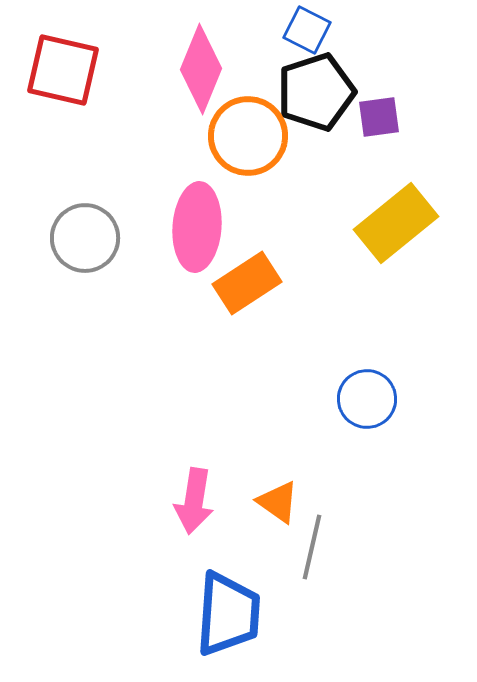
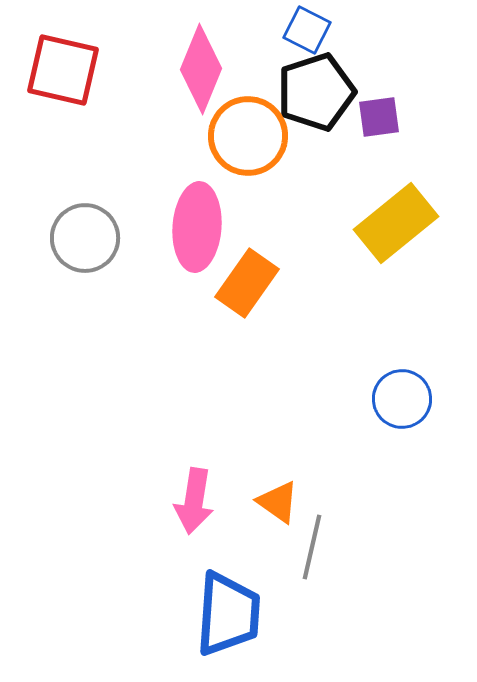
orange rectangle: rotated 22 degrees counterclockwise
blue circle: moved 35 px right
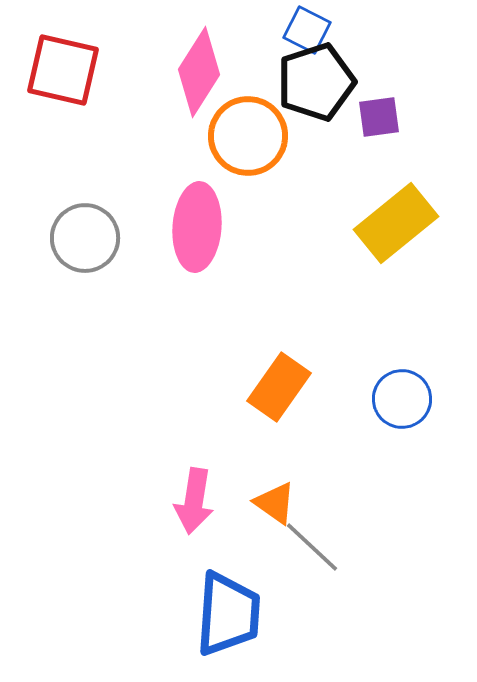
pink diamond: moved 2 px left, 3 px down; rotated 10 degrees clockwise
black pentagon: moved 10 px up
orange rectangle: moved 32 px right, 104 px down
orange triangle: moved 3 px left, 1 px down
gray line: rotated 60 degrees counterclockwise
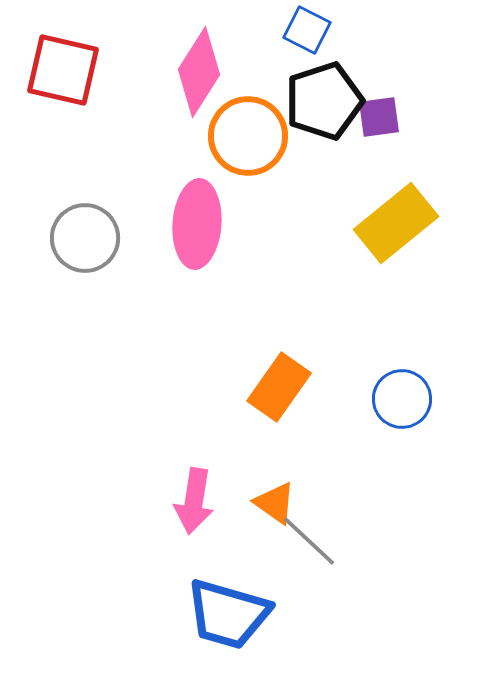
black pentagon: moved 8 px right, 19 px down
pink ellipse: moved 3 px up
gray line: moved 3 px left, 6 px up
blue trapezoid: rotated 102 degrees clockwise
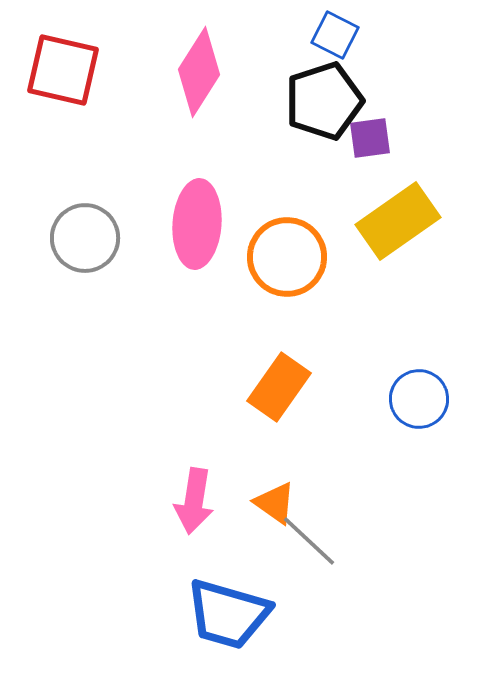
blue square: moved 28 px right, 5 px down
purple square: moved 9 px left, 21 px down
orange circle: moved 39 px right, 121 px down
yellow rectangle: moved 2 px right, 2 px up; rotated 4 degrees clockwise
blue circle: moved 17 px right
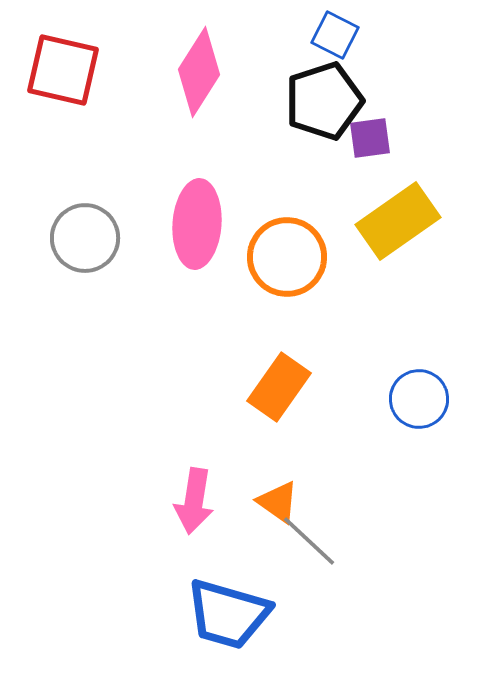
orange triangle: moved 3 px right, 1 px up
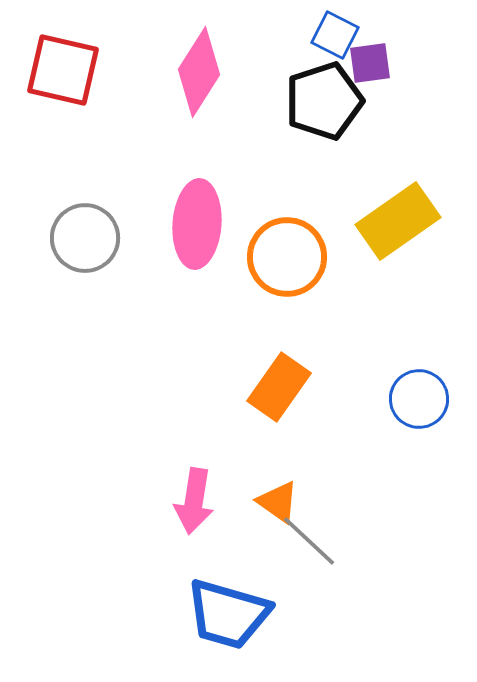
purple square: moved 75 px up
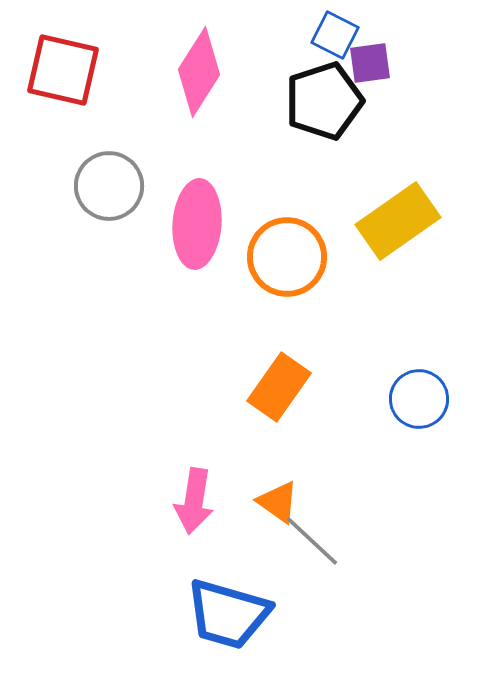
gray circle: moved 24 px right, 52 px up
gray line: moved 3 px right
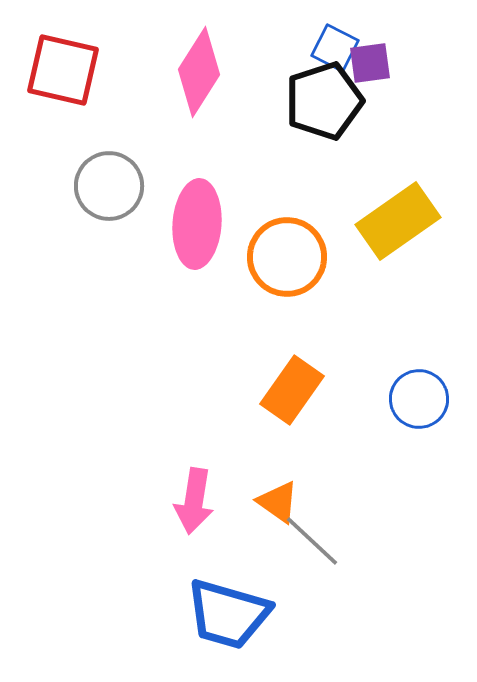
blue square: moved 13 px down
orange rectangle: moved 13 px right, 3 px down
